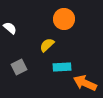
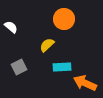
white semicircle: moved 1 px right, 1 px up
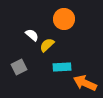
white semicircle: moved 21 px right, 8 px down
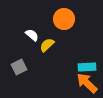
cyan rectangle: moved 25 px right
orange arrow: moved 2 px right; rotated 20 degrees clockwise
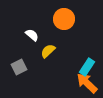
yellow semicircle: moved 1 px right, 6 px down
cyan rectangle: rotated 54 degrees counterclockwise
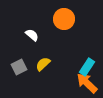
yellow semicircle: moved 5 px left, 13 px down
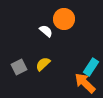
white semicircle: moved 14 px right, 4 px up
cyan rectangle: moved 4 px right
orange arrow: moved 2 px left
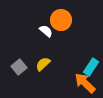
orange circle: moved 3 px left, 1 px down
gray square: rotated 14 degrees counterclockwise
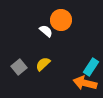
orange arrow: rotated 30 degrees counterclockwise
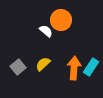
gray square: moved 1 px left
orange arrow: moved 11 px left, 15 px up; rotated 80 degrees clockwise
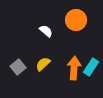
orange circle: moved 15 px right
